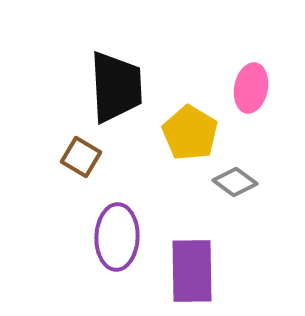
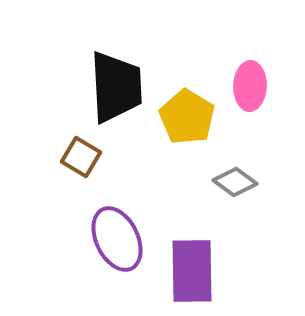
pink ellipse: moved 1 px left, 2 px up; rotated 9 degrees counterclockwise
yellow pentagon: moved 3 px left, 16 px up
purple ellipse: moved 2 px down; rotated 28 degrees counterclockwise
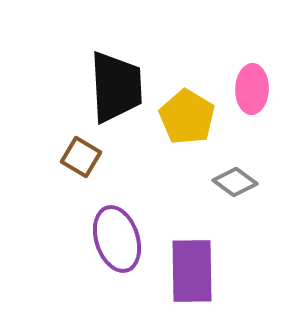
pink ellipse: moved 2 px right, 3 px down
purple ellipse: rotated 8 degrees clockwise
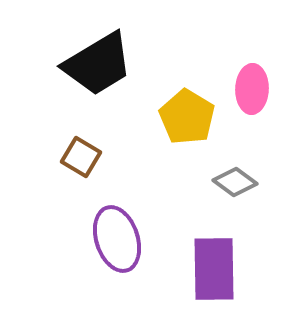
black trapezoid: moved 18 px left, 23 px up; rotated 62 degrees clockwise
purple rectangle: moved 22 px right, 2 px up
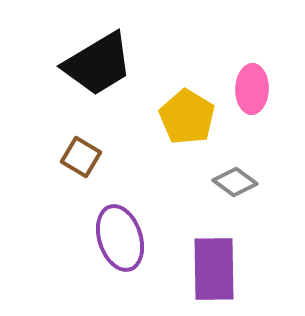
purple ellipse: moved 3 px right, 1 px up
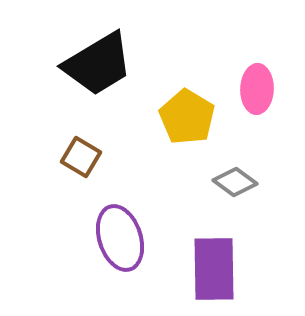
pink ellipse: moved 5 px right
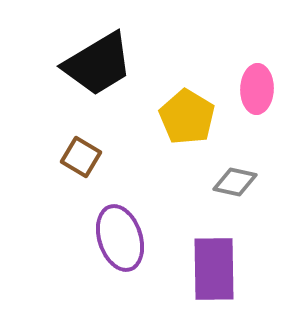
gray diamond: rotated 24 degrees counterclockwise
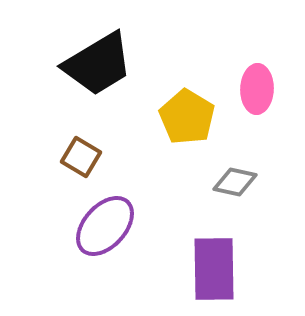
purple ellipse: moved 15 px left, 12 px up; rotated 60 degrees clockwise
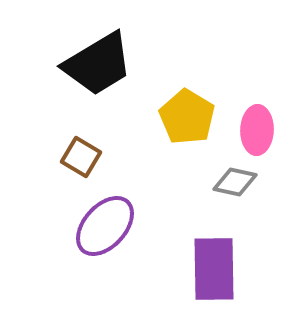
pink ellipse: moved 41 px down
